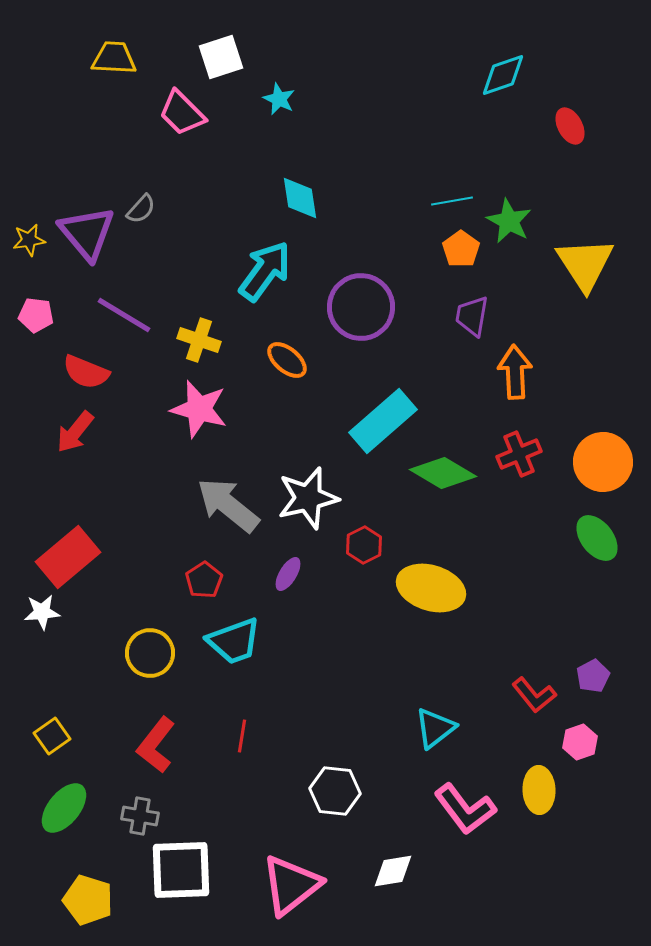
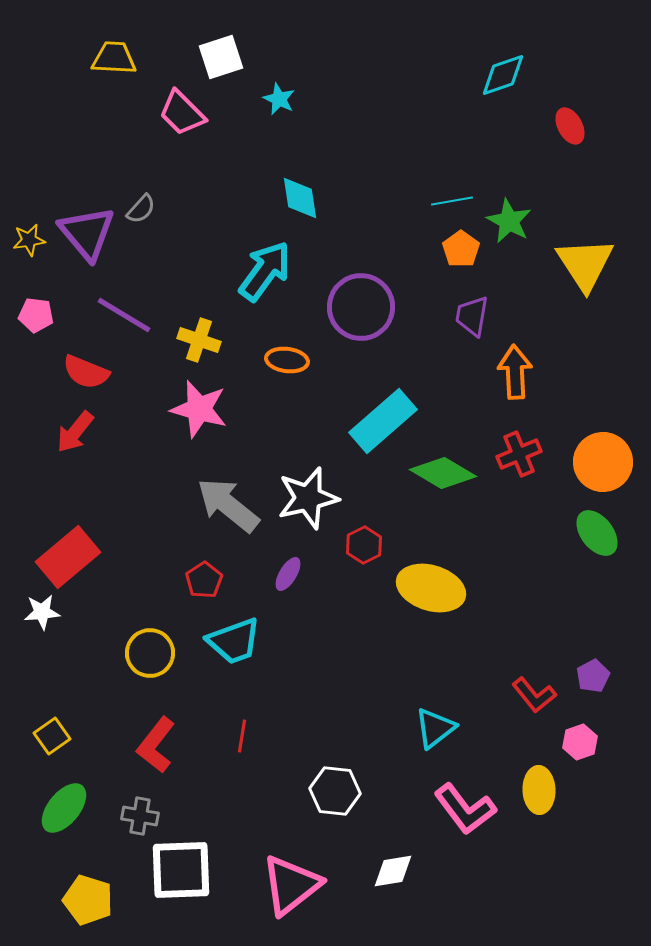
orange ellipse at (287, 360): rotated 33 degrees counterclockwise
green ellipse at (597, 538): moved 5 px up
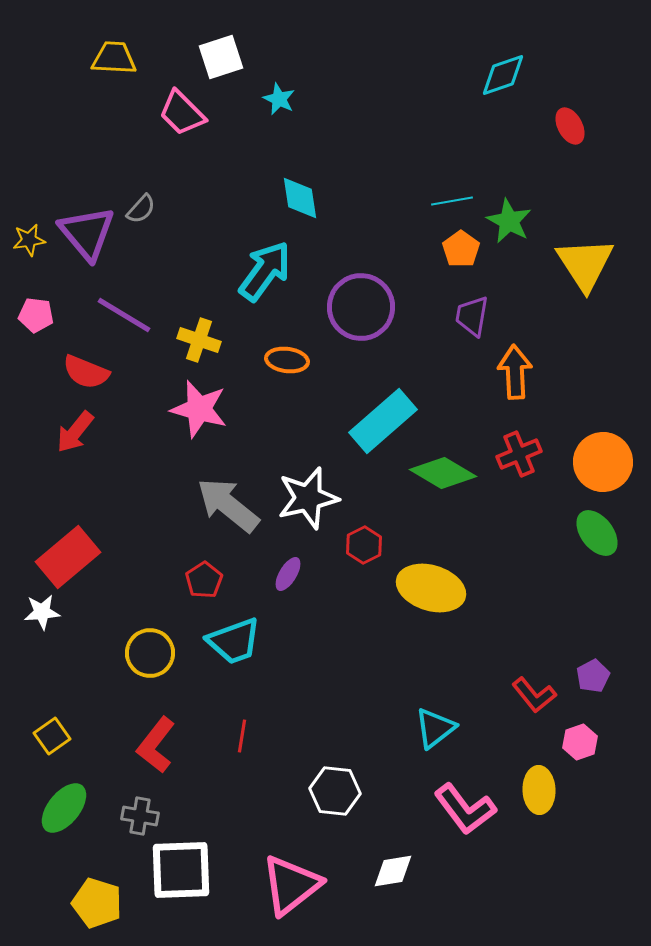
yellow pentagon at (88, 900): moved 9 px right, 3 px down
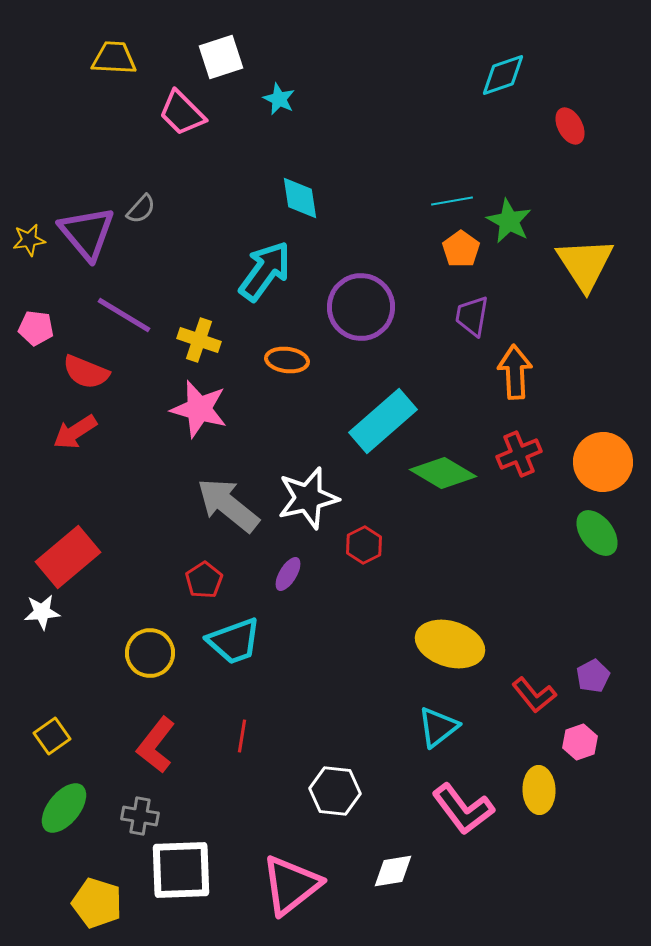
pink pentagon at (36, 315): moved 13 px down
red arrow at (75, 432): rotated 18 degrees clockwise
yellow ellipse at (431, 588): moved 19 px right, 56 px down
cyan triangle at (435, 728): moved 3 px right, 1 px up
pink L-shape at (465, 809): moved 2 px left
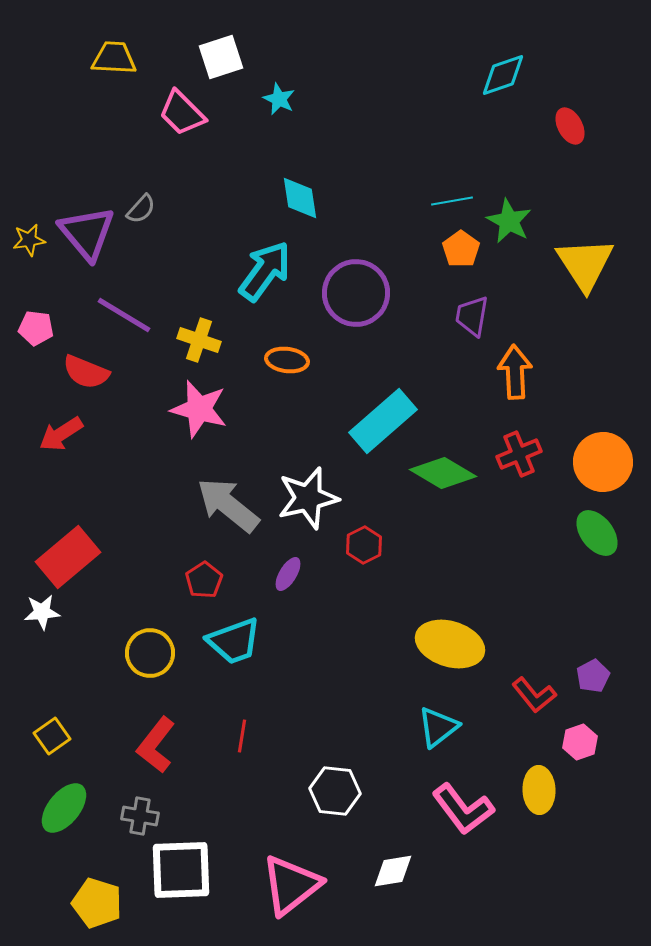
purple circle at (361, 307): moved 5 px left, 14 px up
red arrow at (75, 432): moved 14 px left, 2 px down
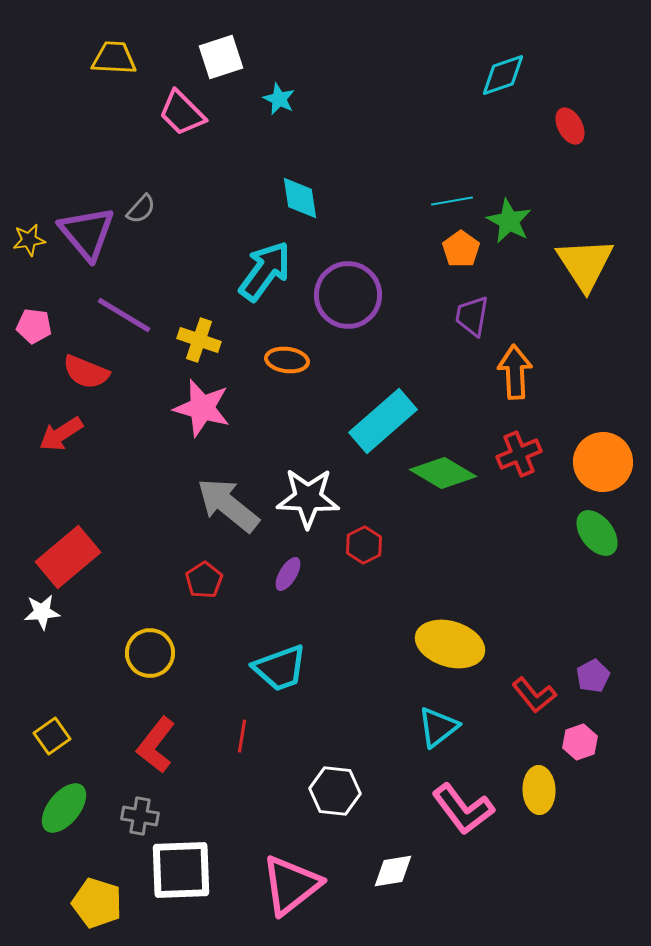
purple circle at (356, 293): moved 8 px left, 2 px down
pink pentagon at (36, 328): moved 2 px left, 2 px up
pink star at (199, 409): moved 3 px right, 1 px up
white star at (308, 498): rotated 16 degrees clockwise
cyan trapezoid at (234, 641): moved 46 px right, 27 px down
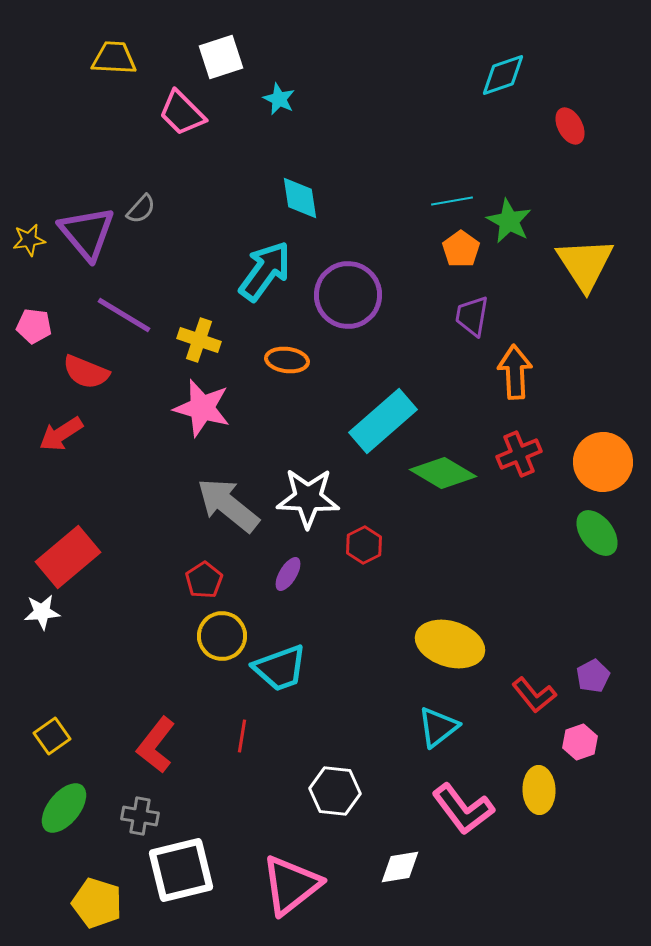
yellow circle at (150, 653): moved 72 px right, 17 px up
white square at (181, 870): rotated 12 degrees counterclockwise
white diamond at (393, 871): moved 7 px right, 4 px up
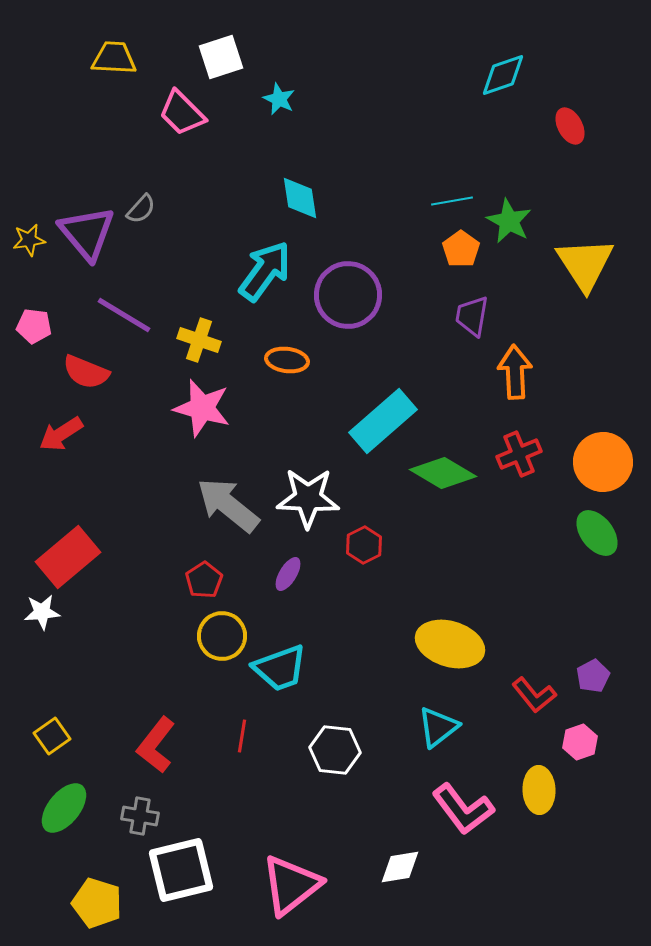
white hexagon at (335, 791): moved 41 px up
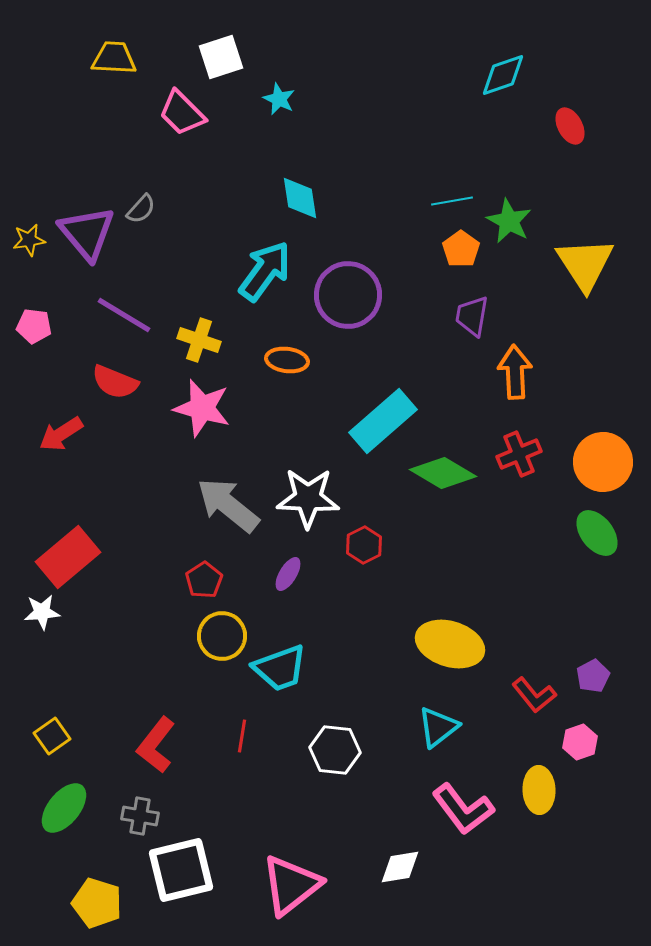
red semicircle at (86, 372): moved 29 px right, 10 px down
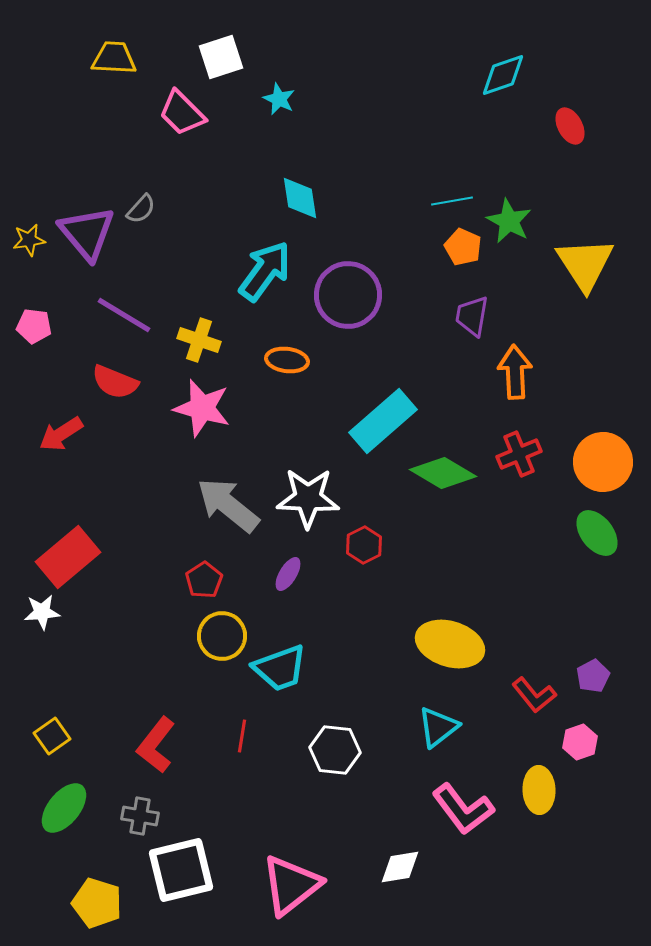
orange pentagon at (461, 249): moved 2 px right, 2 px up; rotated 12 degrees counterclockwise
